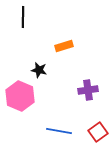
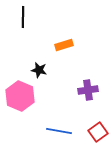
orange rectangle: moved 1 px up
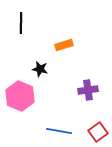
black line: moved 2 px left, 6 px down
black star: moved 1 px right, 1 px up
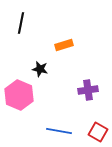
black line: rotated 10 degrees clockwise
pink hexagon: moved 1 px left, 1 px up
red square: rotated 24 degrees counterclockwise
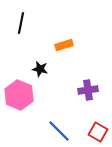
blue line: rotated 35 degrees clockwise
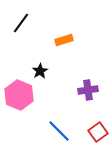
black line: rotated 25 degrees clockwise
orange rectangle: moved 5 px up
black star: moved 2 px down; rotated 28 degrees clockwise
red square: rotated 24 degrees clockwise
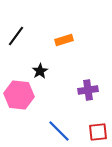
black line: moved 5 px left, 13 px down
pink hexagon: rotated 16 degrees counterclockwise
red square: rotated 30 degrees clockwise
